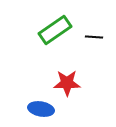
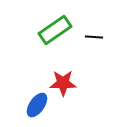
red star: moved 4 px left
blue ellipse: moved 4 px left, 4 px up; rotated 65 degrees counterclockwise
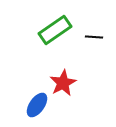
red star: rotated 28 degrees counterclockwise
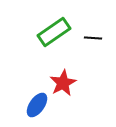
green rectangle: moved 1 px left, 2 px down
black line: moved 1 px left, 1 px down
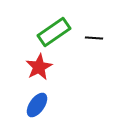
black line: moved 1 px right
red star: moved 24 px left, 16 px up
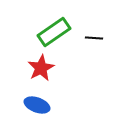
red star: moved 2 px right, 1 px down
blue ellipse: rotated 75 degrees clockwise
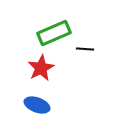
green rectangle: moved 1 px down; rotated 12 degrees clockwise
black line: moved 9 px left, 11 px down
